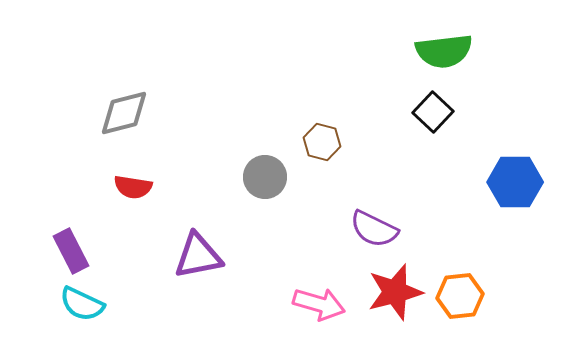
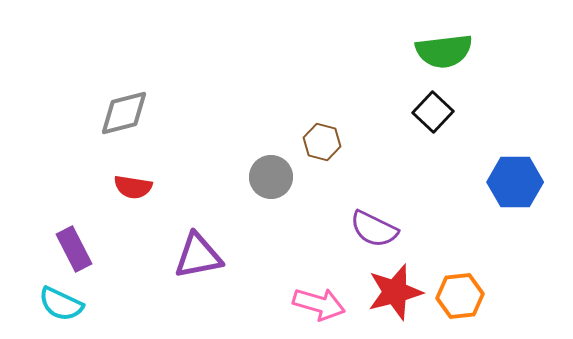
gray circle: moved 6 px right
purple rectangle: moved 3 px right, 2 px up
cyan semicircle: moved 21 px left
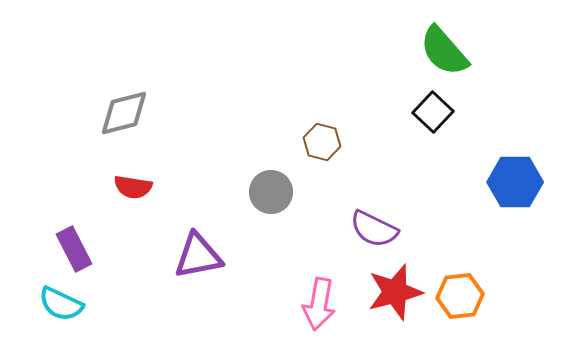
green semicircle: rotated 56 degrees clockwise
gray circle: moved 15 px down
pink arrow: rotated 84 degrees clockwise
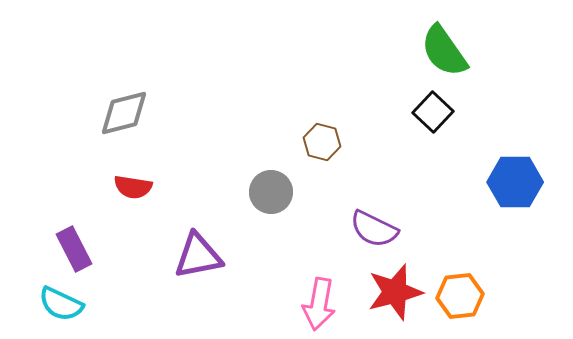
green semicircle: rotated 6 degrees clockwise
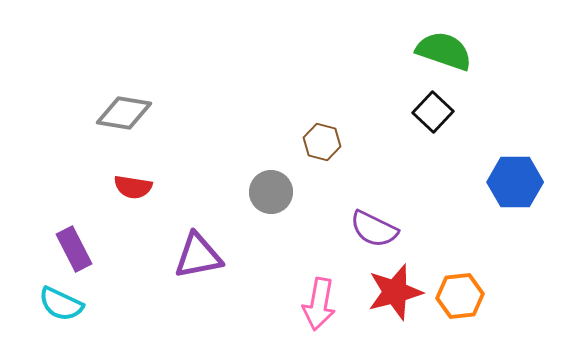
green semicircle: rotated 144 degrees clockwise
gray diamond: rotated 24 degrees clockwise
